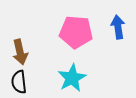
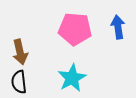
pink pentagon: moved 1 px left, 3 px up
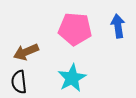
blue arrow: moved 1 px up
brown arrow: moved 6 px right; rotated 80 degrees clockwise
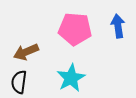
cyan star: moved 1 px left
black semicircle: rotated 15 degrees clockwise
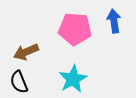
blue arrow: moved 4 px left, 5 px up
cyan star: moved 2 px right, 1 px down
black semicircle: rotated 30 degrees counterclockwise
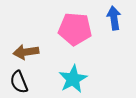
blue arrow: moved 3 px up
brown arrow: rotated 15 degrees clockwise
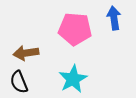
brown arrow: moved 1 px down
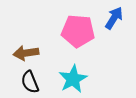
blue arrow: rotated 40 degrees clockwise
pink pentagon: moved 3 px right, 2 px down
black semicircle: moved 11 px right
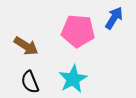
brown arrow: moved 7 px up; rotated 140 degrees counterclockwise
